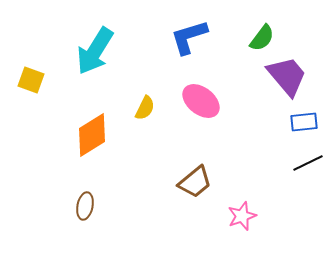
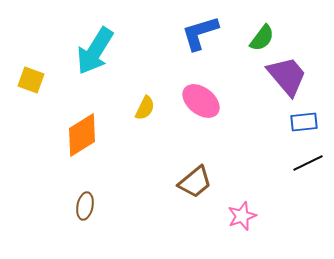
blue L-shape: moved 11 px right, 4 px up
orange diamond: moved 10 px left
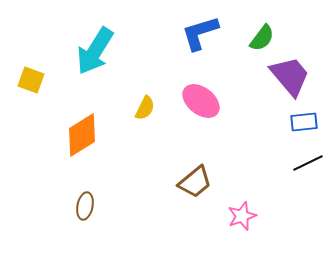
purple trapezoid: moved 3 px right
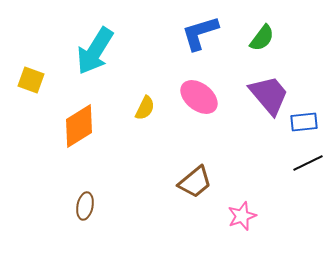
purple trapezoid: moved 21 px left, 19 px down
pink ellipse: moved 2 px left, 4 px up
orange diamond: moved 3 px left, 9 px up
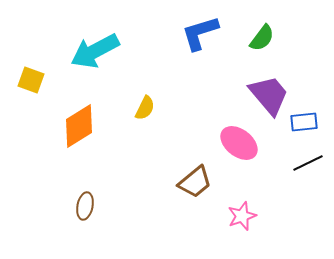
cyan arrow: rotated 30 degrees clockwise
pink ellipse: moved 40 px right, 46 px down
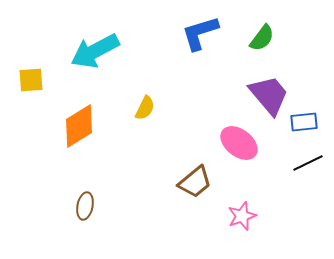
yellow square: rotated 24 degrees counterclockwise
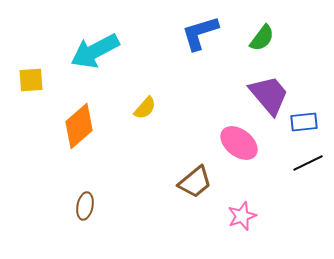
yellow semicircle: rotated 15 degrees clockwise
orange diamond: rotated 9 degrees counterclockwise
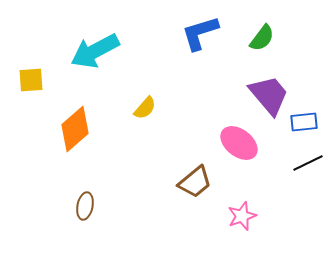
orange diamond: moved 4 px left, 3 px down
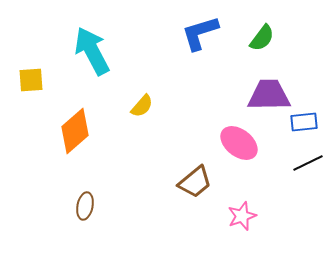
cyan arrow: moved 3 px left; rotated 90 degrees clockwise
purple trapezoid: rotated 51 degrees counterclockwise
yellow semicircle: moved 3 px left, 2 px up
orange diamond: moved 2 px down
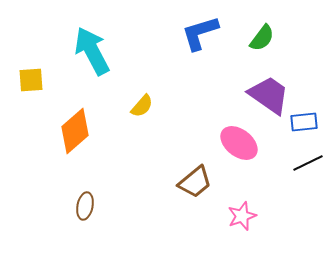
purple trapezoid: rotated 36 degrees clockwise
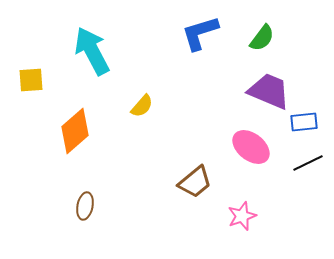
purple trapezoid: moved 4 px up; rotated 12 degrees counterclockwise
pink ellipse: moved 12 px right, 4 px down
